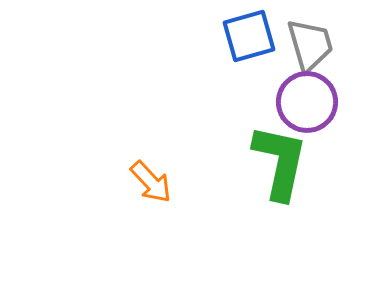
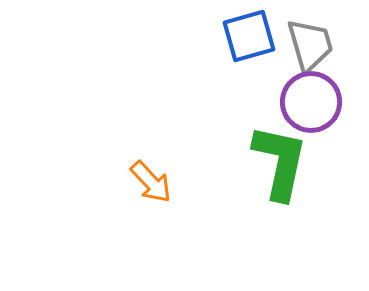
purple circle: moved 4 px right
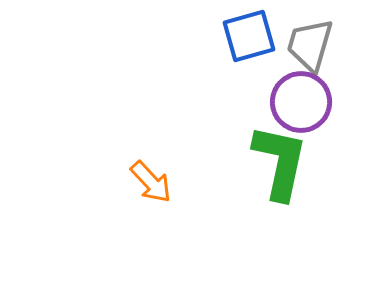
gray trapezoid: rotated 148 degrees counterclockwise
purple circle: moved 10 px left
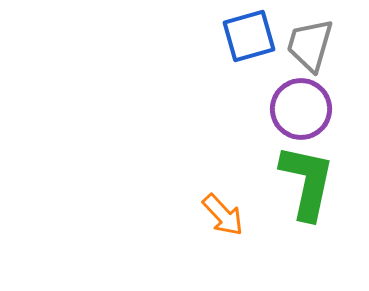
purple circle: moved 7 px down
green L-shape: moved 27 px right, 20 px down
orange arrow: moved 72 px right, 33 px down
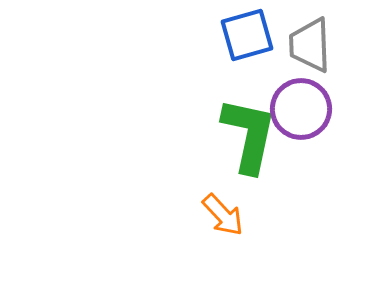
blue square: moved 2 px left, 1 px up
gray trapezoid: rotated 18 degrees counterclockwise
green L-shape: moved 58 px left, 47 px up
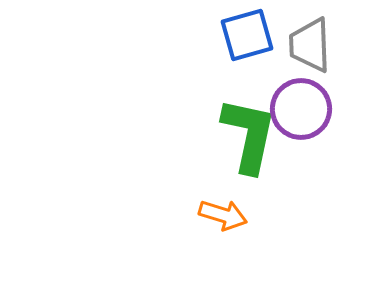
orange arrow: rotated 30 degrees counterclockwise
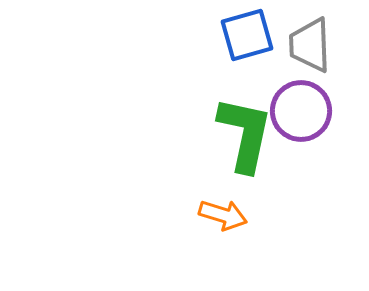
purple circle: moved 2 px down
green L-shape: moved 4 px left, 1 px up
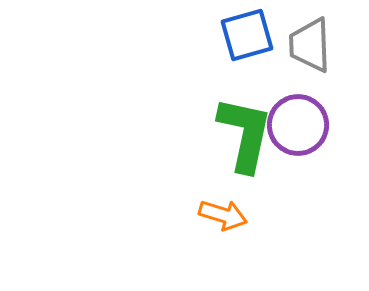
purple circle: moved 3 px left, 14 px down
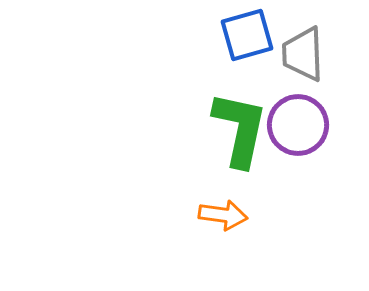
gray trapezoid: moved 7 px left, 9 px down
green L-shape: moved 5 px left, 5 px up
orange arrow: rotated 9 degrees counterclockwise
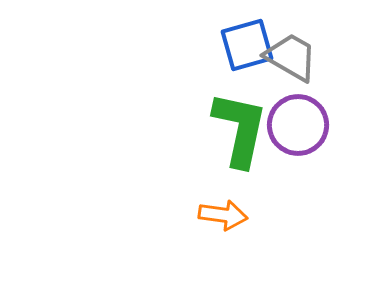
blue square: moved 10 px down
gray trapezoid: moved 12 px left, 3 px down; rotated 122 degrees clockwise
